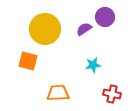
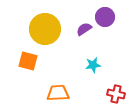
red cross: moved 4 px right
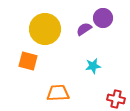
purple circle: moved 2 px left, 1 px down
cyan star: moved 1 px down
red cross: moved 5 px down
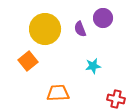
purple semicircle: moved 4 px left; rotated 77 degrees counterclockwise
orange square: rotated 36 degrees clockwise
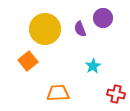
cyan star: rotated 21 degrees counterclockwise
red cross: moved 5 px up
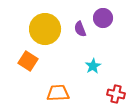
orange square: rotated 18 degrees counterclockwise
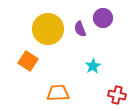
yellow circle: moved 3 px right
red cross: moved 1 px right, 1 px down
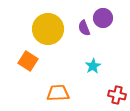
purple semicircle: moved 4 px right, 1 px up
